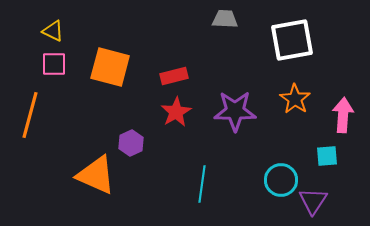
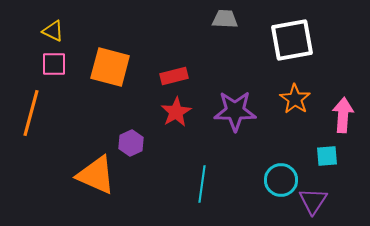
orange line: moved 1 px right, 2 px up
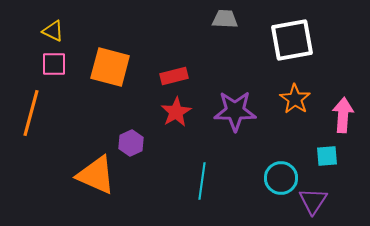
cyan circle: moved 2 px up
cyan line: moved 3 px up
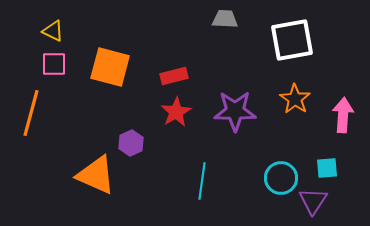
cyan square: moved 12 px down
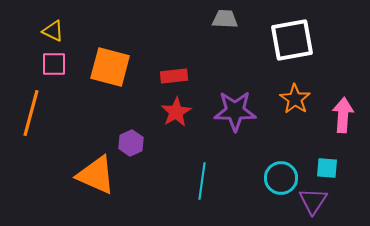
red rectangle: rotated 8 degrees clockwise
cyan square: rotated 10 degrees clockwise
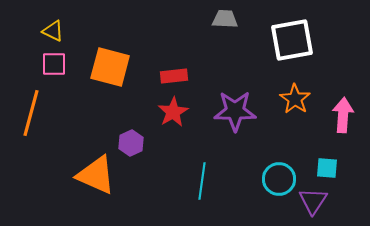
red star: moved 3 px left
cyan circle: moved 2 px left, 1 px down
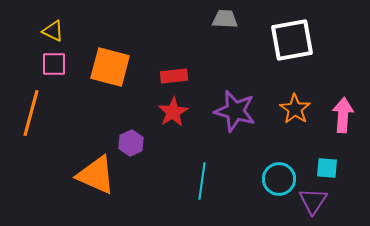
orange star: moved 10 px down
purple star: rotated 15 degrees clockwise
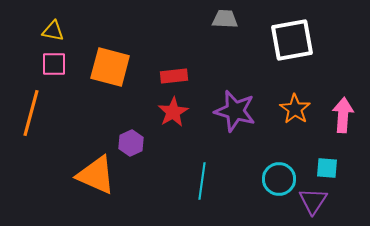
yellow triangle: rotated 15 degrees counterclockwise
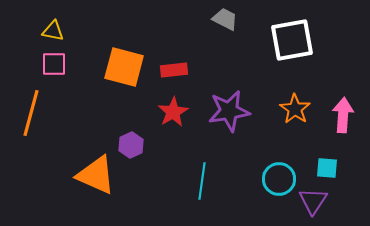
gray trapezoid: rotated 24 degrees clockwise
orange square: moved 14 px right
red rectangle: moved 6 px up
purple star: moved 6 px left; rotated 24 degrees counterclockwise
purple hexagon: moved 2 px down
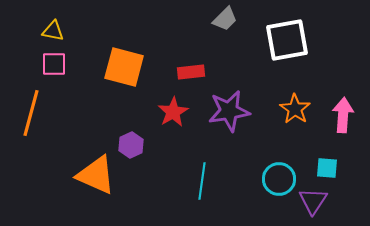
gray trapezoid: rotated 108 degrees clockwise
white square: moved 5 px left
red rectangle: moved 17 px right, 2 px down
